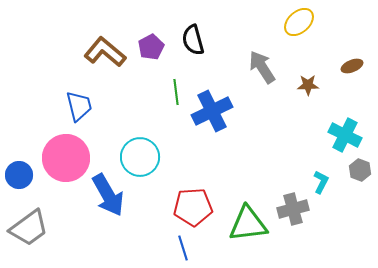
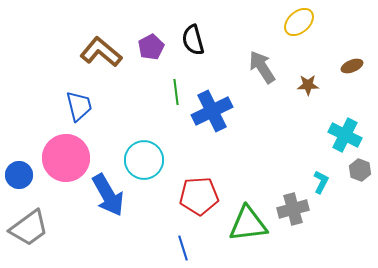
brown L-shape: moved 4 px left
cyan circle: moved 4 px right, 3 px down
red pentagon: moved 6 px right, 11 px up
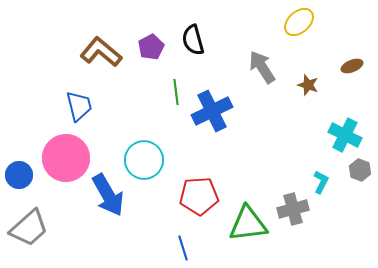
brown star: rotated 20 degrees clockwise
gray trapezoid: rotated 6 degrees counterclockwise
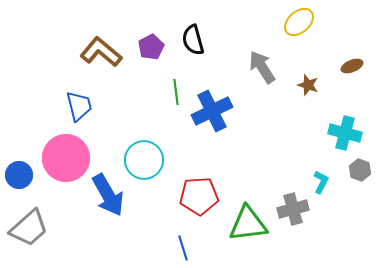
cyan cross: moved 2 px up; rotated 12 degrees counterclockwise
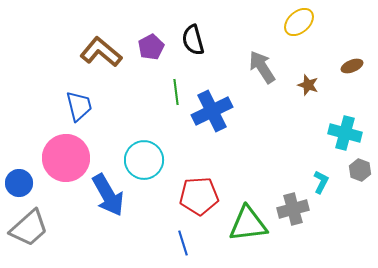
blue circle: moved 8 px down
blue line: moved 5 px up
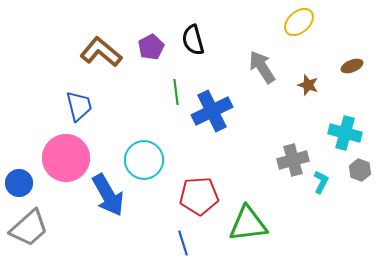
gray cross: moved 49 px up
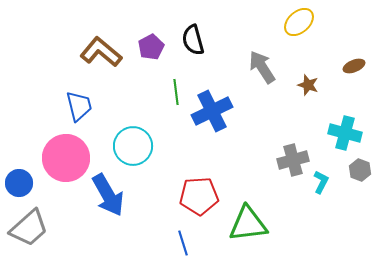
brown ellipse: moved 2 px right
cyan circle: moved 11 px left, 14 px up
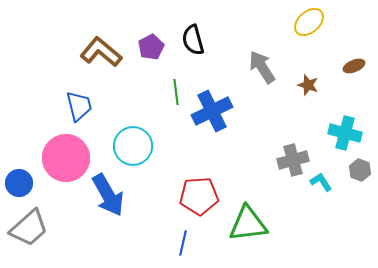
yellow ellipse: moved 10 px right
cyan L-shape: rotated 60 degrees counterclockwise
blue line: rotated 30 degrees clockwise
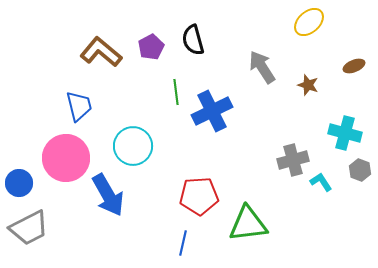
gray trapezoid: rotated 15 degrees clockwise
